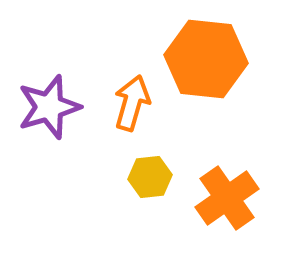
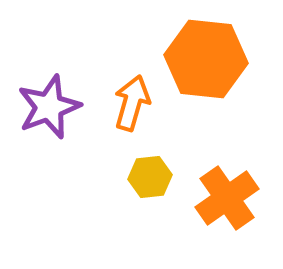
purple star: rotated 4 degrees counterclockwise
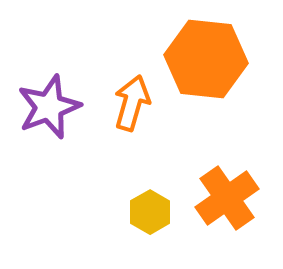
yellow hexagon: moved 35 px down; rotated 24 degrees counterclockwise
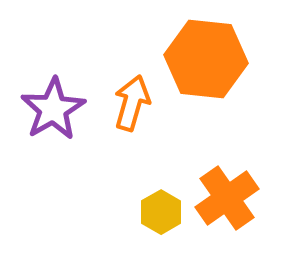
purple star: moved 4 px right, 2 px down; rotated 10 degrees counterclockwise
yellow hexagon: moved 11 px right
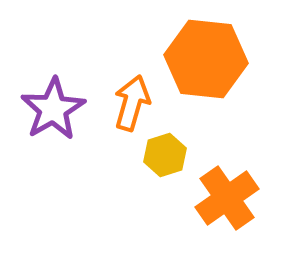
yellow hexagon: moved 4 px right, 57 px up; rotated 12 degrees clockwise
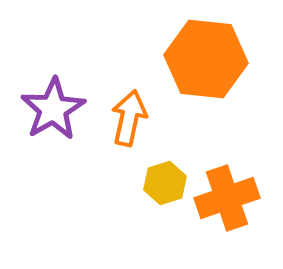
orange arrow: moved 3 px left, 15 px down; rotated 4 degrees counterclockwise
yellow hexagon: moved 28 px down
orange cross: rotated 16 degrees clockwise
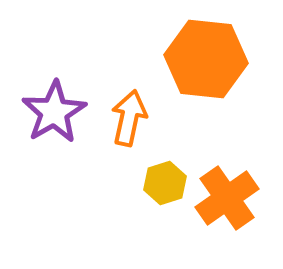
purple star: moved 1 px right, 3 px down
orange cross: rotated 16 degrees counterclockwise
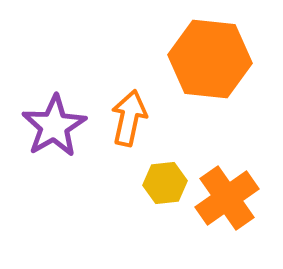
orange hexagon: moved 4 px right
purple star: moved 14 px down
yellow hexagon: rotated 12 degrees clockwise
